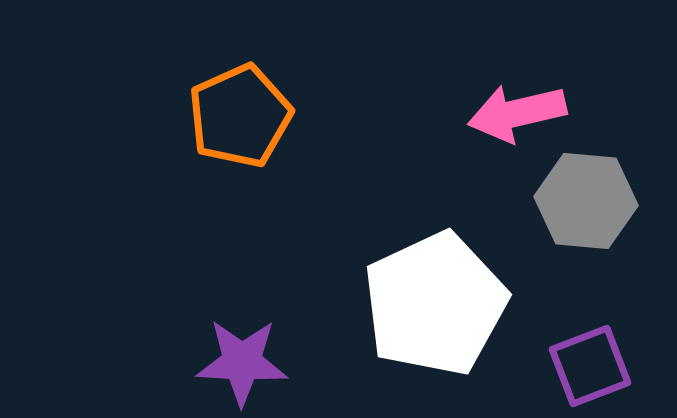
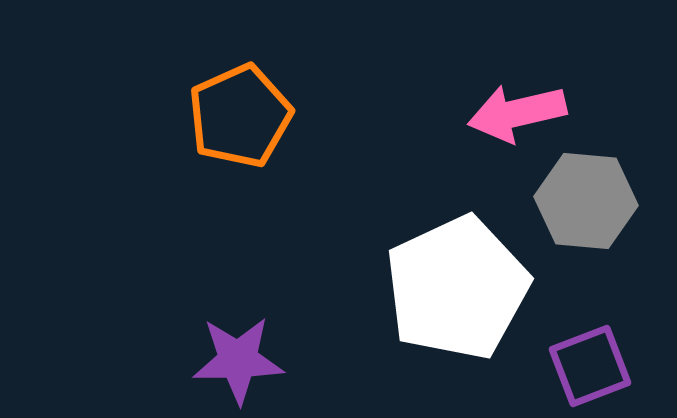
white pentagon: moved 22 px right, 16 px up
purple star: moved 4 px left, 2 px up; rotated 4 degrees counterclockwise
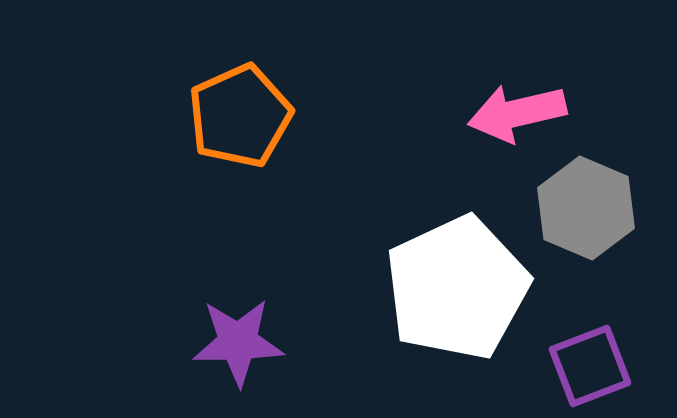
gray hexagon: moved 7 px down; rotated 18 degrees clockwise
purple star: moved 18 px up
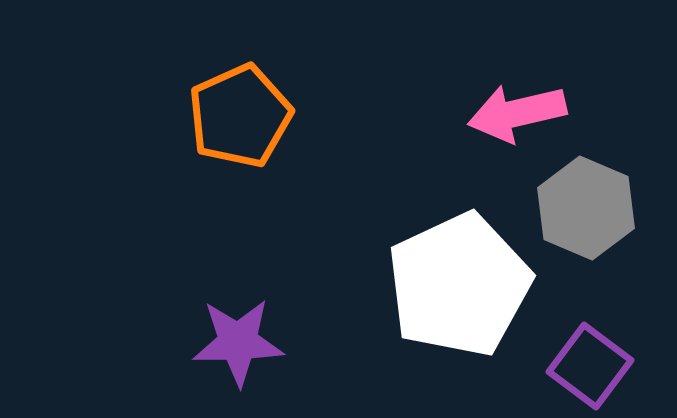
white pentagon: moved 2 px right, 3 px up
purple square: rotated 32 degrees counterclockwise
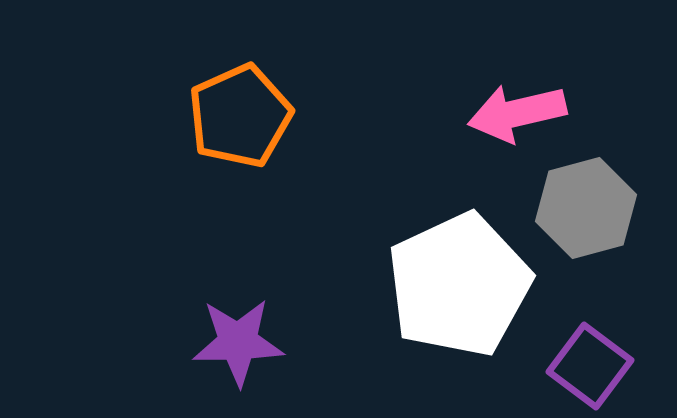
gray hexagon: rotated 22 degrees clockwise
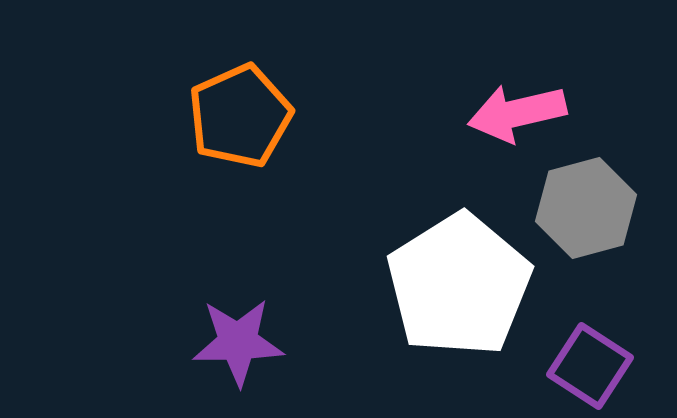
white pentagon: rotated 7 degrees counterclockwise
purple square: rotated 4 degrees counterclockwise
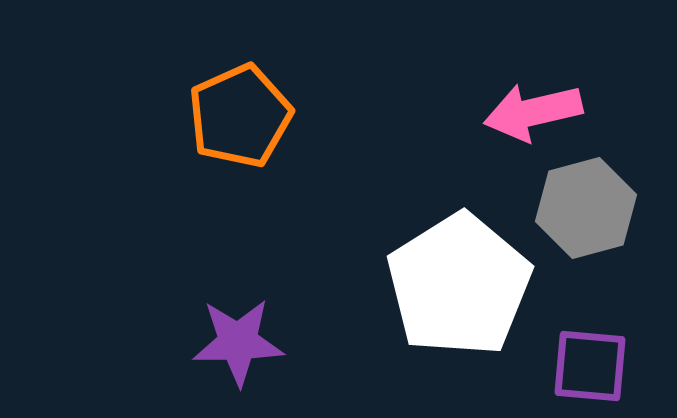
pink arrow: moved 16 px right, 1 px up
purple square: rotated 28 degrees counterclockwise
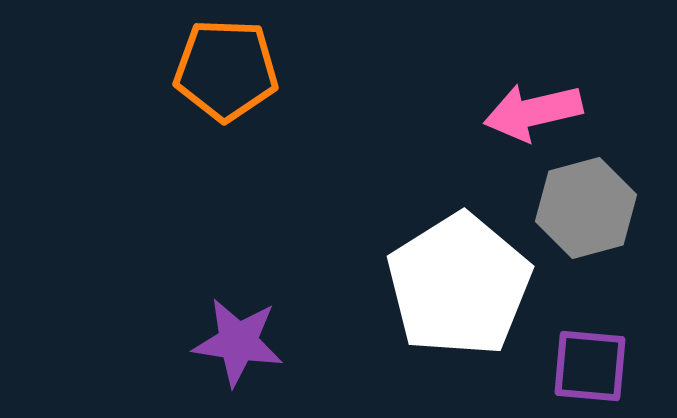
orange pentagon: moved 14 px left, 46 px up; rotated 26 degrees clockwise
purple star: rotated 10 degrees clockwise
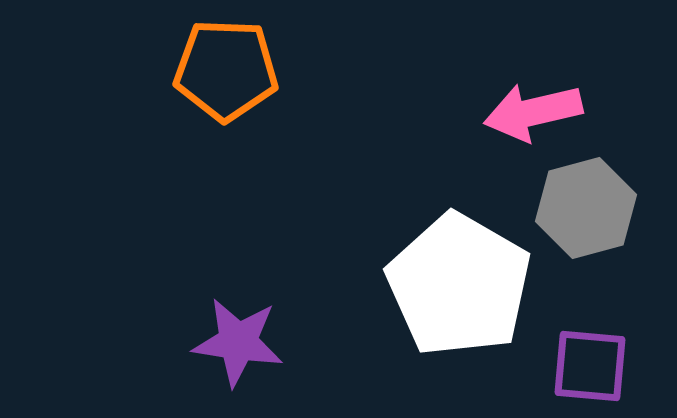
white pentagon: rotated 10 degrees counterclockwise
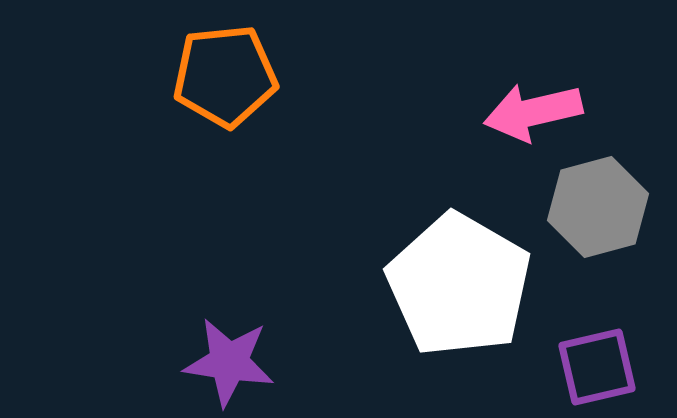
orange pentagon: moved 1 px left, 6 px down; rotated 8 degrees counterclockwise
gray hexagon: moved 12 px right, 1 px up
purple star: moved 9 px left, 20 px down
purple square: moved 7 px right, 1 px down; rotated 18 degrees counterclockwise
